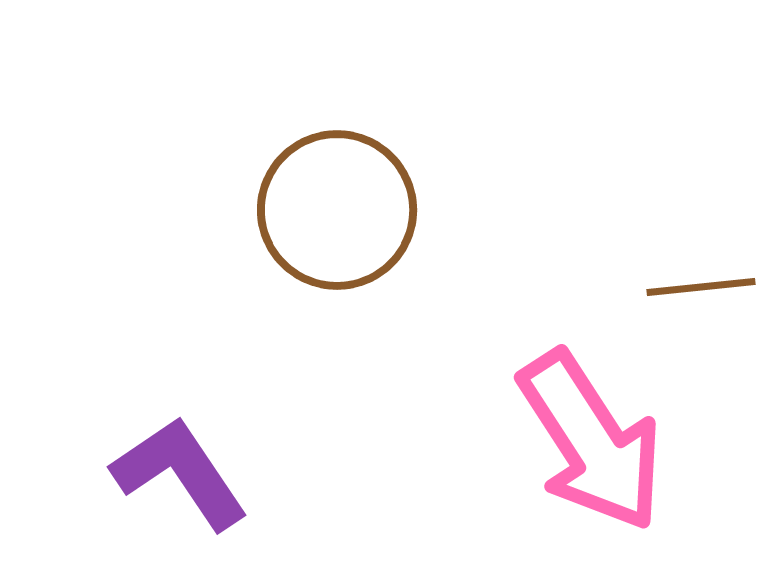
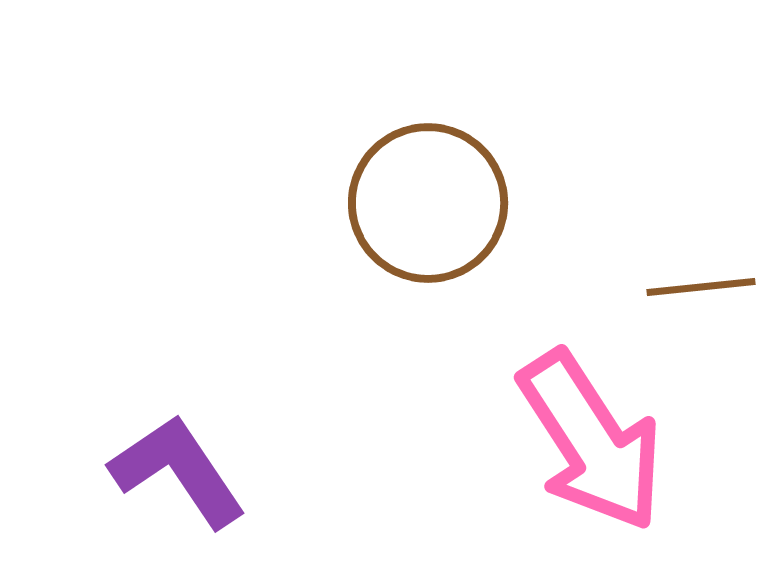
brown circle: moved 91 px right, 7 px up
purple L-shape: moved 2 px left, 2 px up
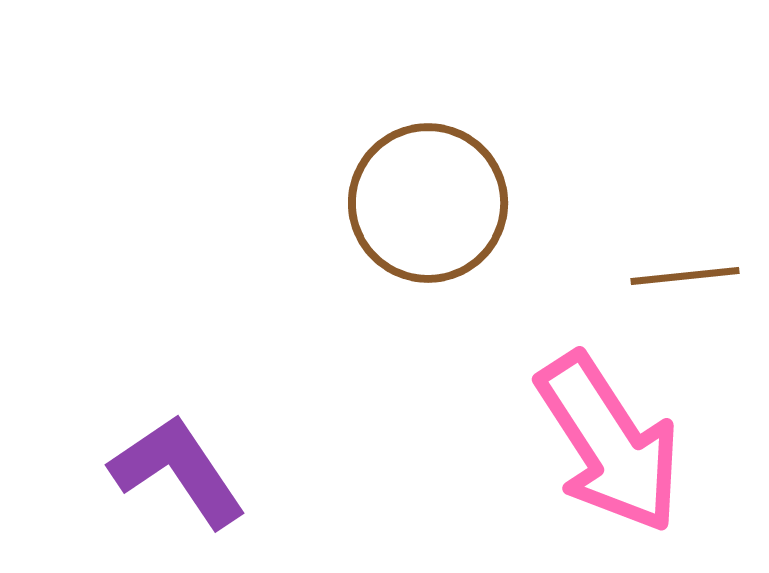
brown line: moved 16 px left, 11 px up
pink arrow: moved 18 px right, 2 px down
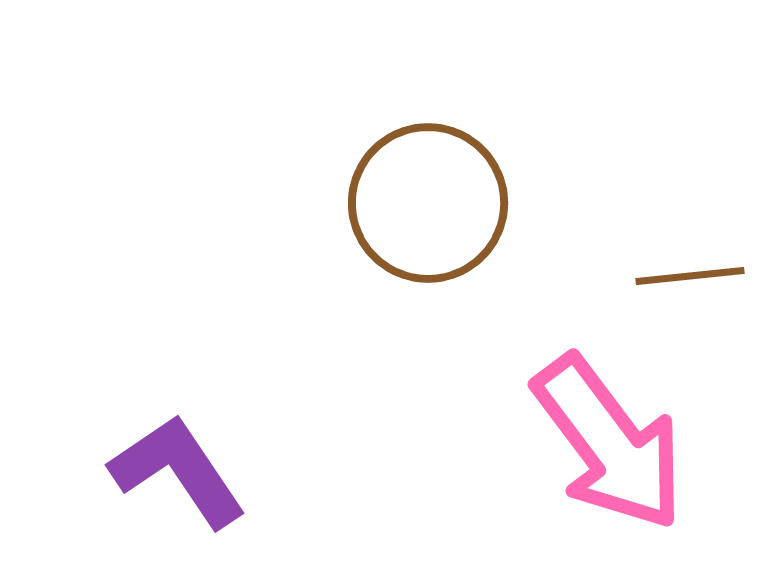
brown line: moved 5 px right
pink arrow: rotated 4 degrees counterclockwise
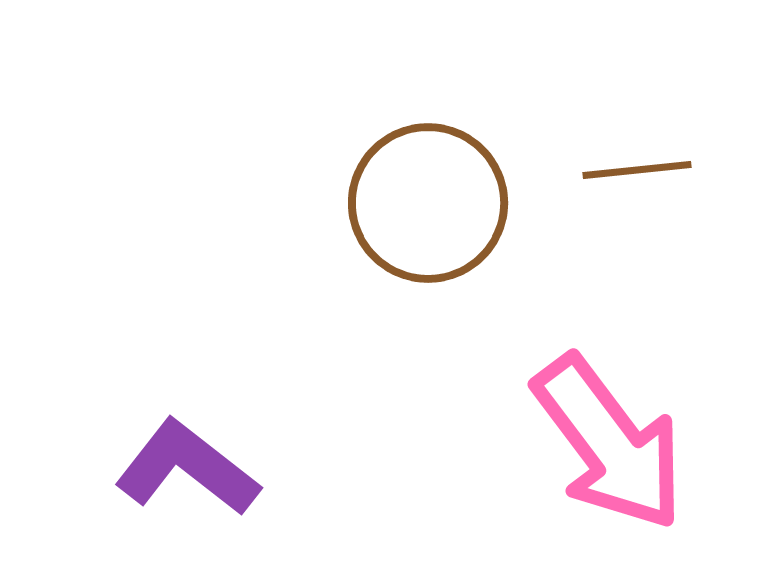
brown line: moved 53 px left, 106 px up
purple L-shape: moved 9 px right, 3 px up; rotated 18 degrees counterclockwise
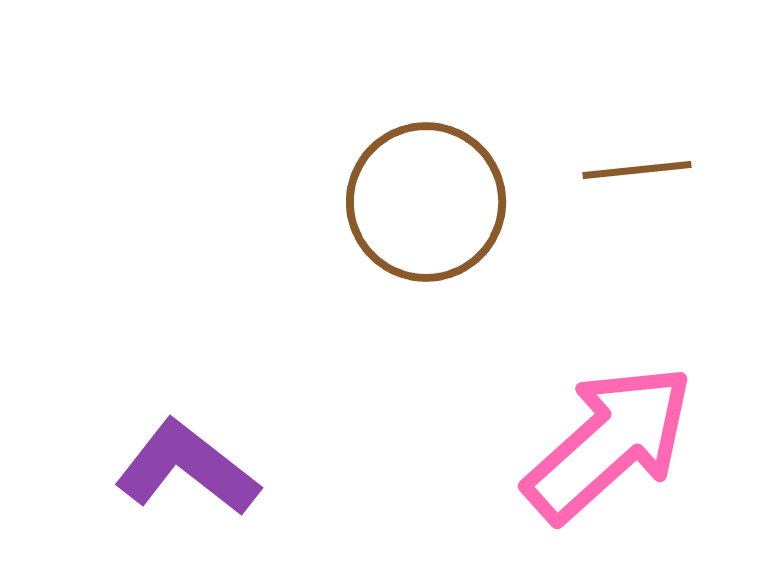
brown circle: moved 2 px left, 1 px up
pink arrow: rotated 95 degrees counterclockwise
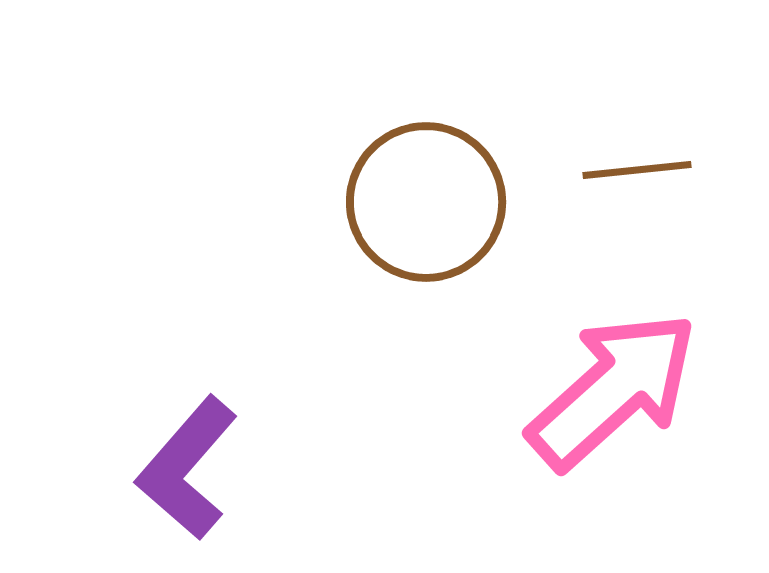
pink arrow: moved 4 px right, 53 px up
purple L-shape: rotated 87 degrees counterclockwise
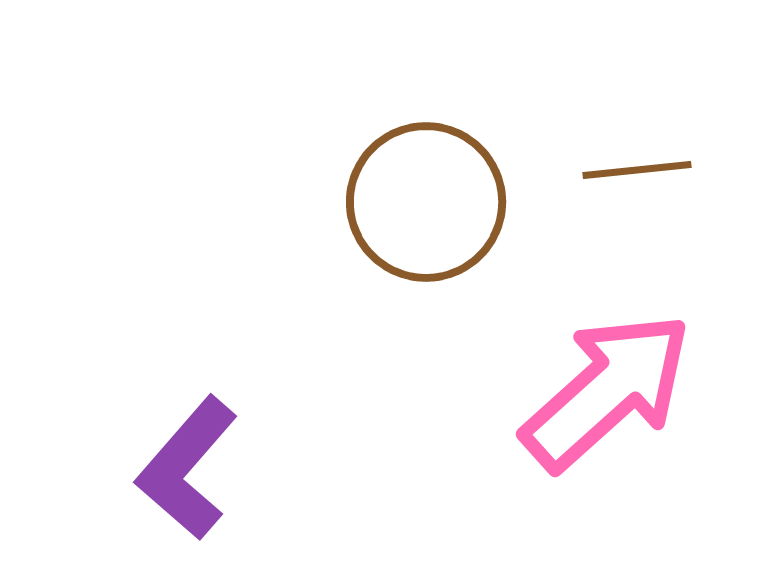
pink arrow: moved 6 px left, 1 px down
